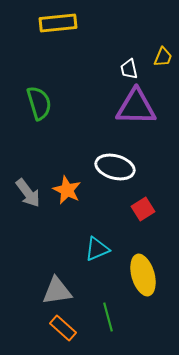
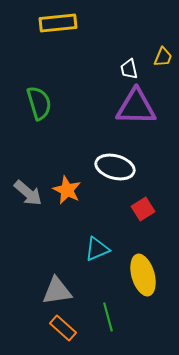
gray arrow: rotated 12 degrees counterclockwise
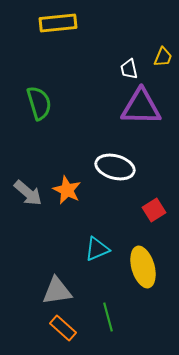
purple triangle: moved 5 px right
red square: moved 11 px right, 1 px down
yellow ellipse: moved 8 px up
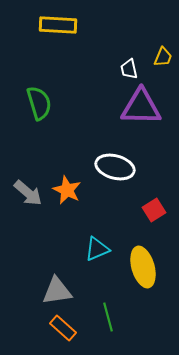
yellow rectangle: moved 2 px down; rotated 9 degrees clockwise
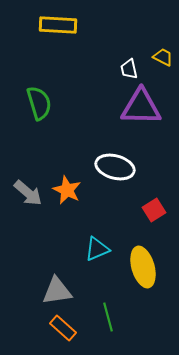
yellow trapezoid: rotated 85 degrees counterclockwise
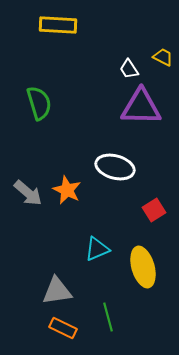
white trapezoid: rotated 20 degrees counterclockwise
orange rectangle: rotated 16 degrees counterclockwise
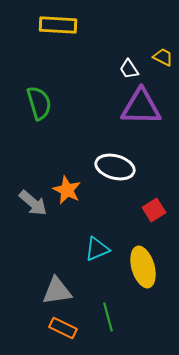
gray arrow: moved 5 px right, 10 px down
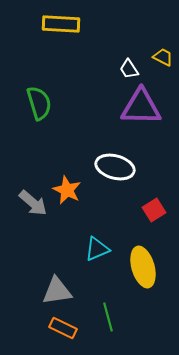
yellow rectangle: moved 3 px right, 1 px up
